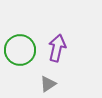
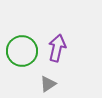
green circle: moved 2 px right, 1 px down
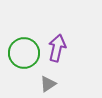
green circle: moved 2 px right, 2 px down
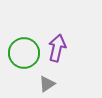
gray triangle: moved 1 px left
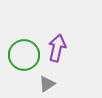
green circle: moved 2 px down
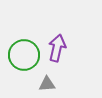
gray triangle: rotated 30 degrees clockwise
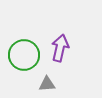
purple arrow: moved 3 px right
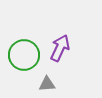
purple arrow: rotated 12 degrees clockwise
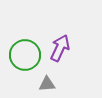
green circle: moved 1 px right
